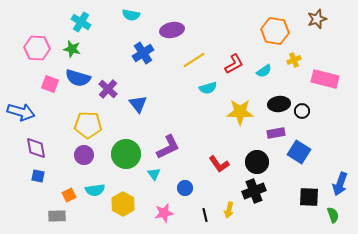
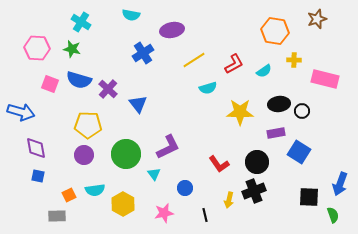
yellow cross at (294, 60): rotated 24 degrees clockwise
blue semicircle at (78, 78): moved 1 px right, 2 px down
yellow arrow at (229, 210): moved 10 px up
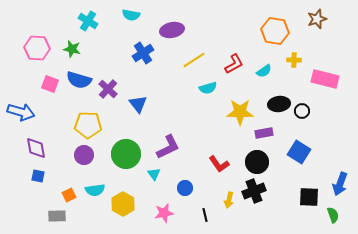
cyan cross at (81, 22): moved 7 px right, 1 px up
purple rectangle at (276, 133): moved 12 px left
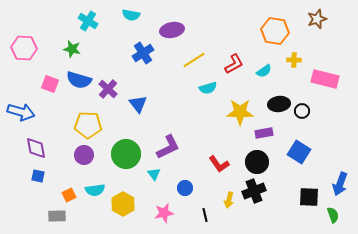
pink hexagon at (37, 48): moved 13 px left
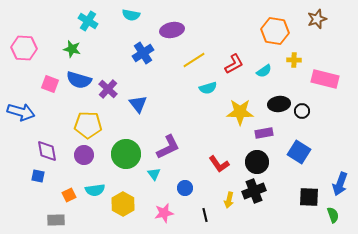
purple diamond at (36, 148): moved 11 px right, 3 px down
gray rectangle at (57, 216): moved 1 px left, 4 px down
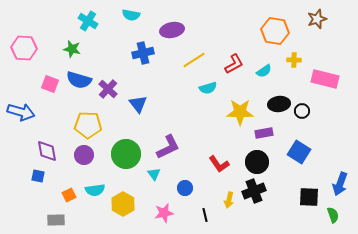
blue cross at (143, 53): rotated 20 degrees clockwise
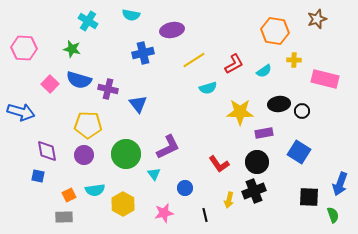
pink square at (50, 84): rotated 24 degrees clockwise
purple cross at (108, 89): rotated 30 degrees counterclockwise
gray rectangle at (56, 220): moved 8 px right, 3 px up
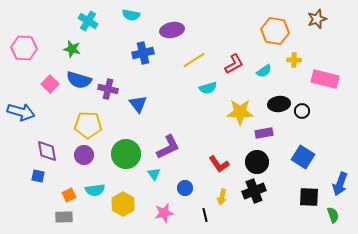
blue square at (299, 152): moved 4 px right, 5 px down
yellow arrow at (229, 200): moved 7 px left, 3 px up
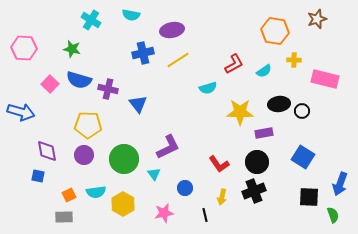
cyan cross at (88, 21): moved 3 px right, 1 px up
yellow line at (194, 60): moved 16 px left
green circle at (126, 154): moved 2 px left, 5 px down
cyan semicircle at (95, 190): moved 1 px right, 2 px down
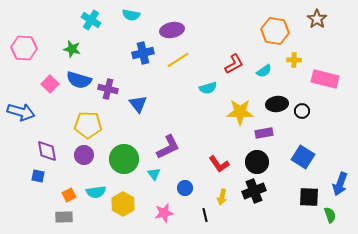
brown star at (317, 19): rotated 18 degrees counterclockwise
black ellipse at (279, 104): moved 2 px left
green semicircle at (333, 215): moved 3 px left
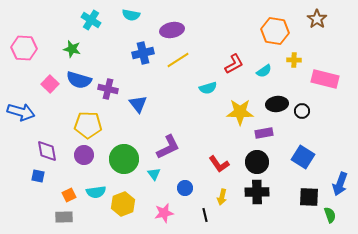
black cross at (254, 191): moved 3 px right, 1 px down; rotated 20 degrees clockwise
yellow hexagon at (123, 204): rotated 10 degrees clockwise
